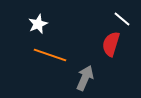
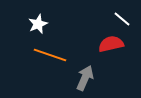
red semicircle: rotated 60 degrees clockwise
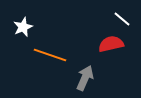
white star: moved 15 px left, 3 px down
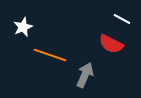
white line: rotated 12 degrees counterclockwise
red semicircle: rotated 140 degrees counterclockwise
gray arrow: moved 3 px up
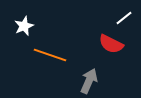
white line: moved 2 px right, 1 px up; rotated 66 degrees counterclockwise
white star: moved 1 px right, 1 px up
gray arrow: moved 4 px right, 6 px down
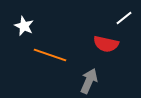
white star: rotated 24 degrees counterclockwise
red semicircle: moved 5 px left; rotated 15 degrees counterclockwise
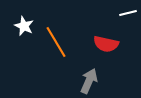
white line: moved 4 px right, 5 px up; rotated 24 degrees clockwise
orange line: moved 6 px right, 13 px up; rotated 40 degrees clockwise
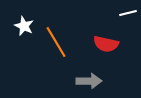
gray arrow: rotated 65 degrees clockwise
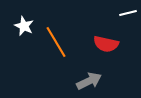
gray arrow: rotated 25 degrees counterclockwise
